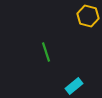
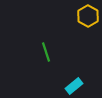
yellow hexagon: rotated 15 degrees clockwise
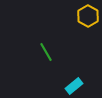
green line: rotated 12 degrees counterclockwise
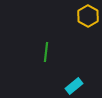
green line: rotated 36 degrees clockwise
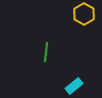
yellow hexagon: moved 4 px left, 2 px up
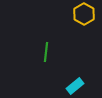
cyan rectangle: moved 1 px right
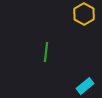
cyan rectangle: moved 10 px right
